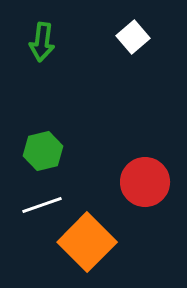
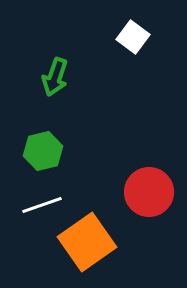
white square: rotated 12 degrees counterclockwise
green arrow: moved 13 px right, 35 px down; rotated 12 degrees clockwise
red circle: moved 4 px right, 10 px down
orange square: rotated 10 degrees clockwise
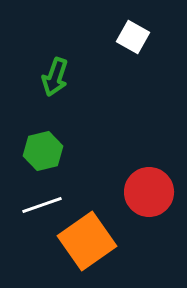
white square: rotated 8 degrees counterclockwise
orange square: moved 1 px up
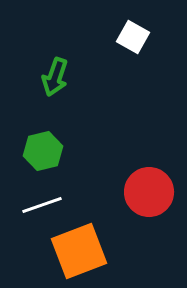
orange square: moved 8 px left, 10 px down; rotated 14 degrees clockwise
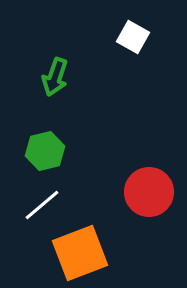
green hexagon: moved 2 px right
white line: rotated 21 degrees counterclockwise
orange square: moved 1 px right, 2 px down
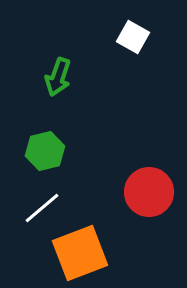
green arrow: moved 3 px right
white line: moved 3 px down
